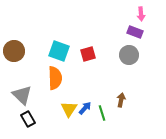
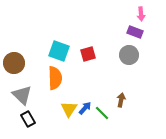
brown circle: moved 12 px down
green line: rotated 28 degrees counterclockwise
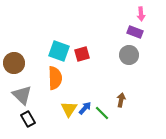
red square: moved 6 px left
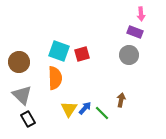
brown circle: moved 5 px right, 1 px up
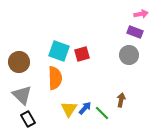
pink arrow: rotated 96 degrees counterclockwise
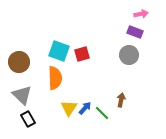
yellow triangle: moved 1 px up
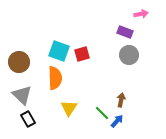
purple rectangle: moved 10 px left
blue arrow: moved 32 px right, 13 px down
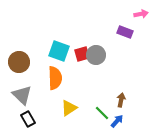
gray circle: moved 33 px left
yellow triangle: rotated 24 degrees clockwise
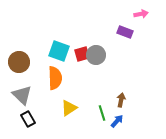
green line: rotated 28 degrees clockwise
